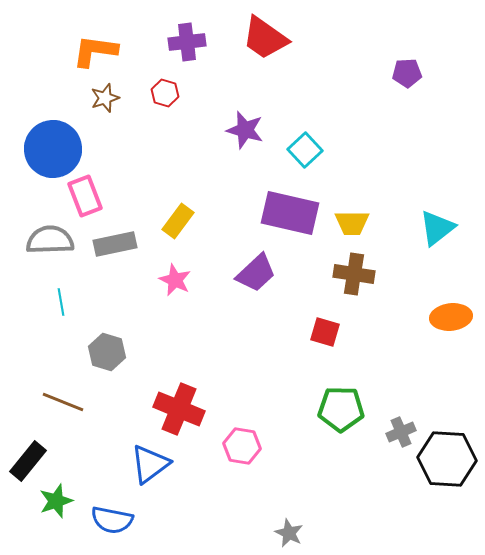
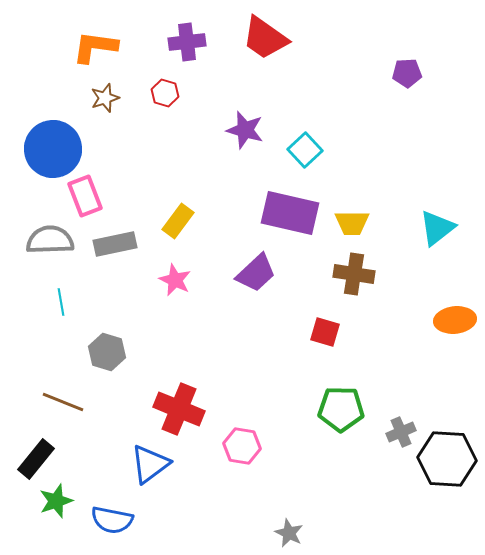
orange L-shape: moved 4 px up
orange ellipse: moved 4 px right, 3 px down
black rectangle: moved 8 px right, 2 px up
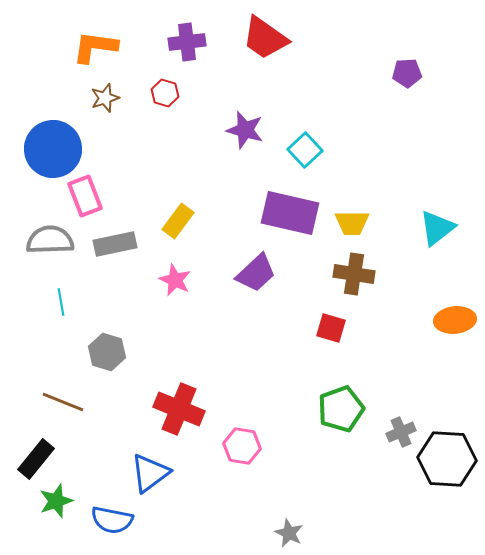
red square: moved 6 px right, 4 px up
green pentagon: rotated 21 degrees counterclockwise
blue triangle: moved 9 px down
